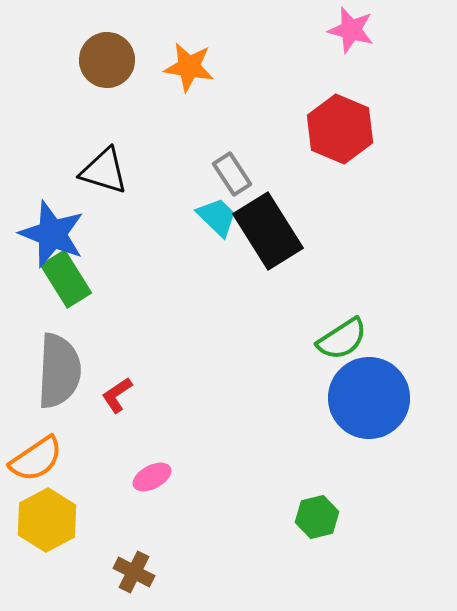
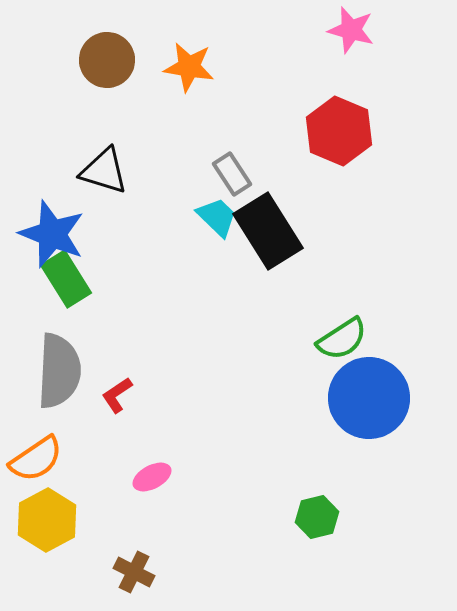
red hexagon: moved 1 px left, 2 px down
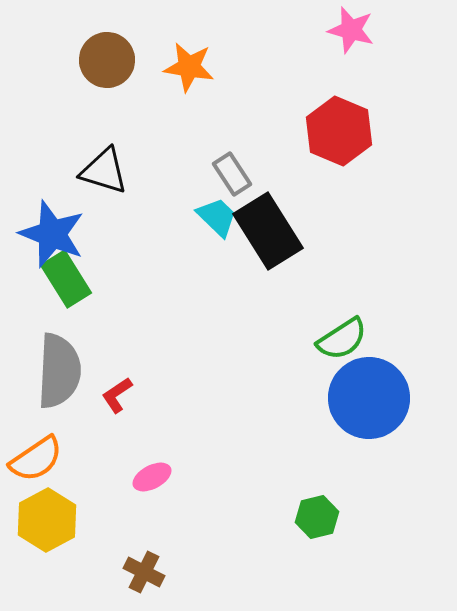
brown cross: moved 10 px right
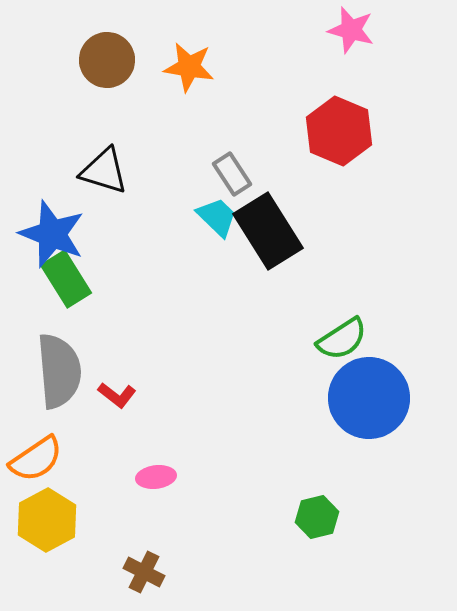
gray semicircle: rotated 8 degrees counterclockwise
red L-shape: rotated 108 degrees counterclockwise
pink ellipse: moved 4 px right; rotated 21 degrees clockwise
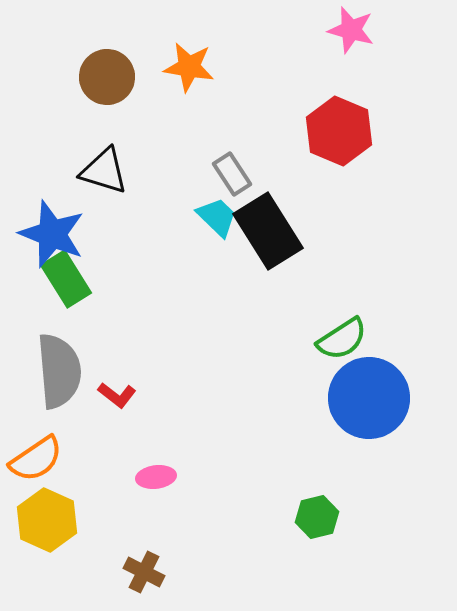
brown circle: moved 17 px down
yellow hexagon: rotated 8 degrees counterclockwise
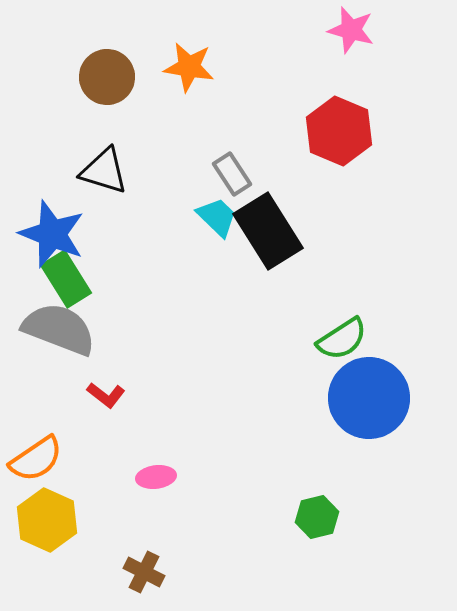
gray semicircle: moved 42 px up; rotated 64 degrees counterclockwise
red L-shape: moved 11 px left
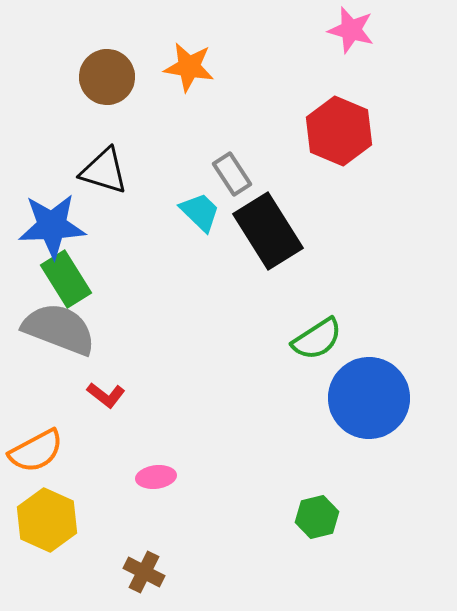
cyan trapezoid: moved 17 px left, 5 px up
blue star: moved 8 px up; rotated 24 degrees counterclockwise
green semicircle: moved 25 px left
orange semicircle: moved 8 px up; rotated 6 degrees clockwise
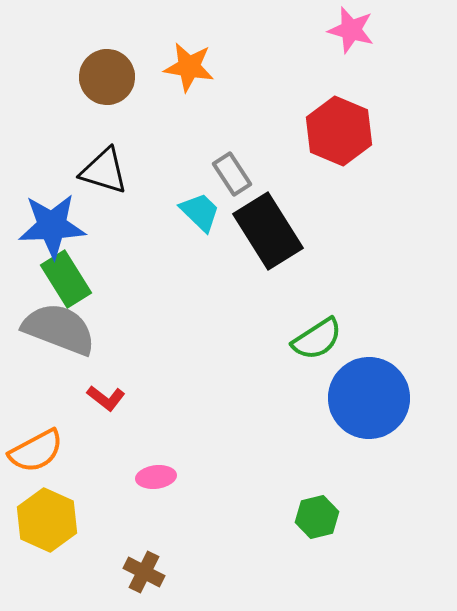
red L-shape: moved 3 px down
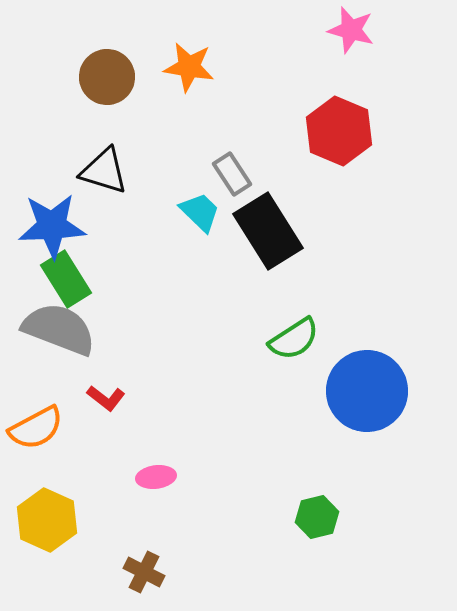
green semicircle: moved 23 px left
blue circle: moved 2 px left, 7 px up
orange semicircle: moved 23 px up
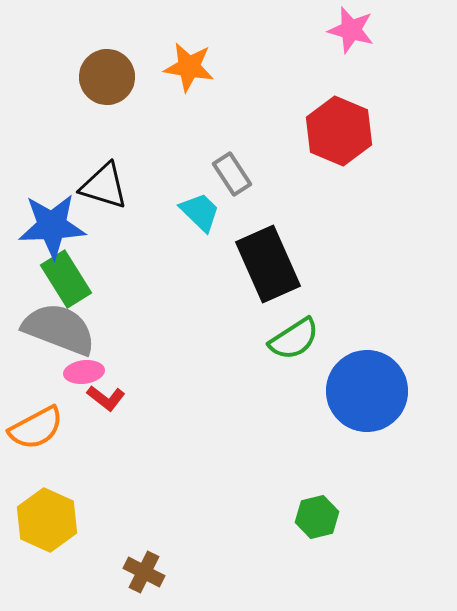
black triangle: moved 15 px down
black rectangle: moved 33 px down; rotated 8 degrees clockwise
pink ellipse: moved 72 px left, 105 px up
